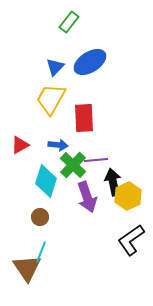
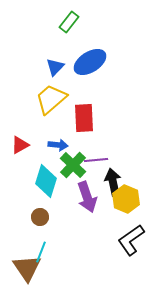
yellow trapezoid: rotated 20 degrees clockwise
yellow hexagon: moved 2 px left, 3 px down; rotated 12 degrees counterclockwise
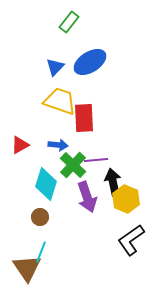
yellow trapezoid: moved 9 px right, 2 px down; rotated 60 degrees clockwise
cyan diamond: moved 3 px down
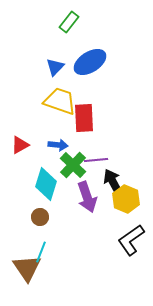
black arrow: rotated 16 degrees counterclockwise
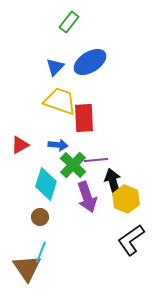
black arrow: rotated 12 degrees clockwise
